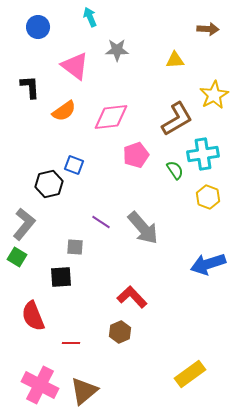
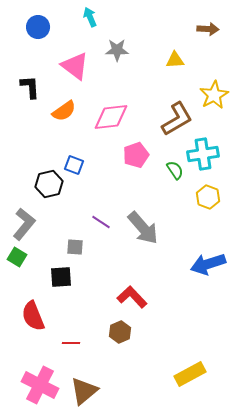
yellow rectangle: rotated 8 degrees clockwise
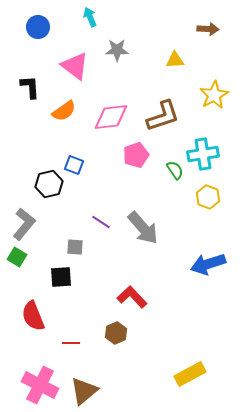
brown L-shape: moved 14 px left, 3 px up; rotated 12 degrees clockwise
brown hexagon: moved 4 px left, 1 px down
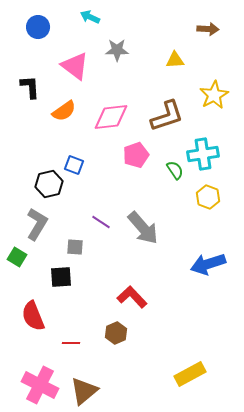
cyan arrow: rotated 42 degrees counterclockwise
brown L-shape: moved 4 px right
gray L-shape: moved 13 px right; rotated 8 degrees counterclockwise
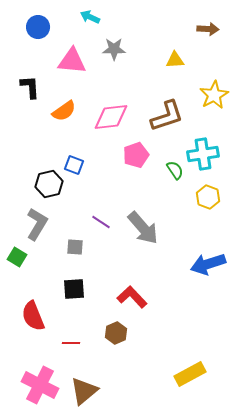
gray star: moved 3 px left, 1 px up
pink triangle: moved 3 px left, 5 px up; rotated 32 degrees counterclockwise
black square: moved 13 px right, 12 px down
